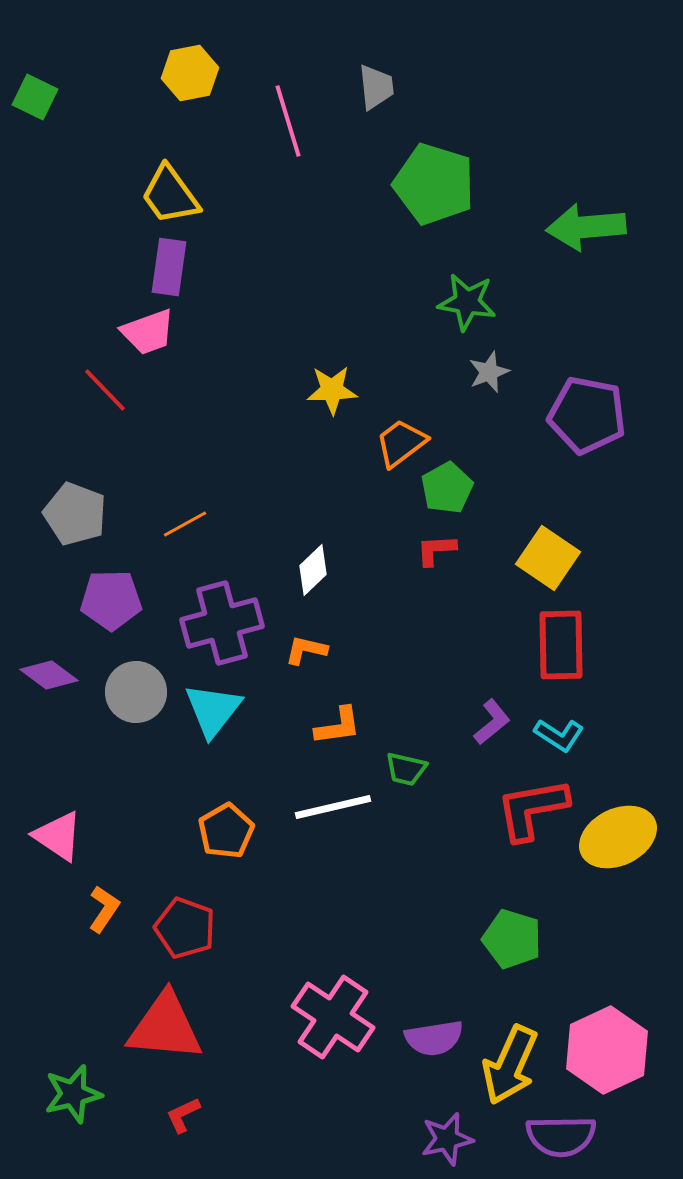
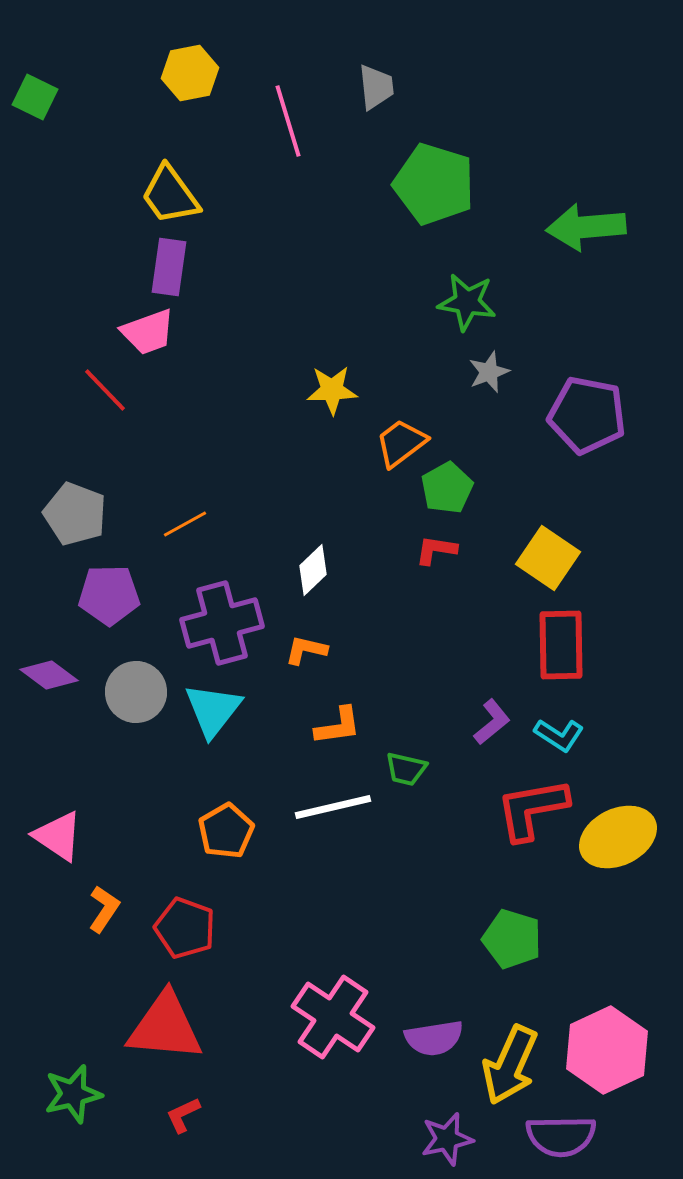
red L-shape at (436, 550): rotated 12 degrees clockwise
purple pentagon at (111, 600): moved 2 px left, 5 px up
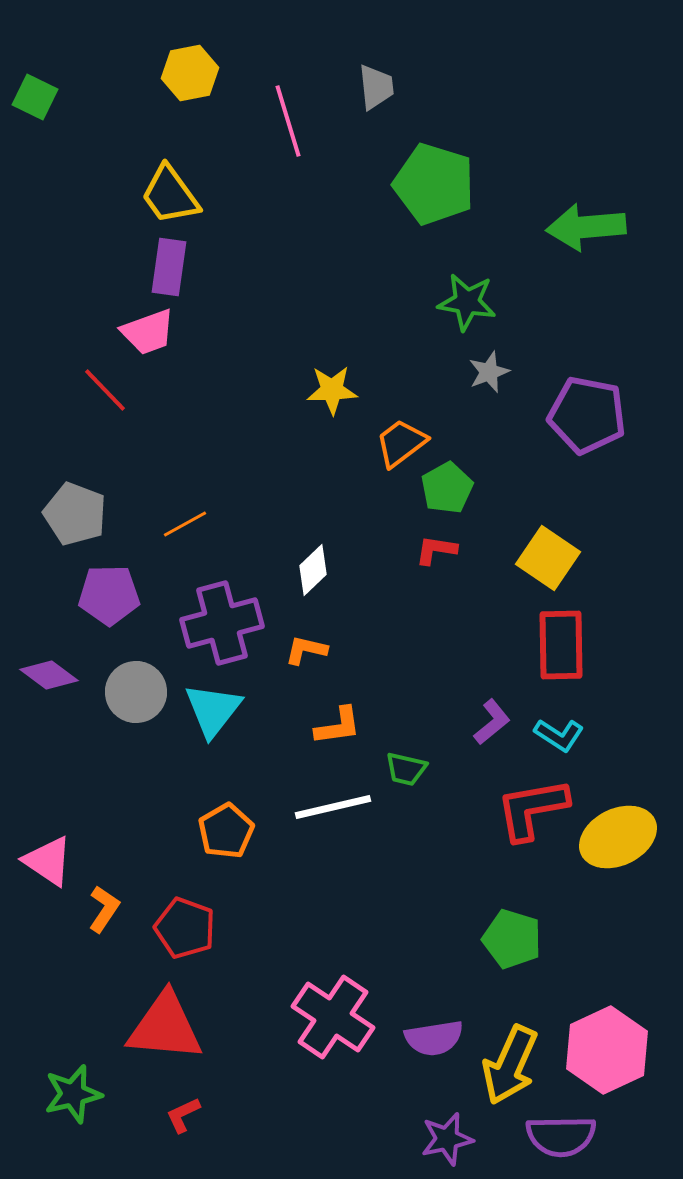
pink triangle at (58, 836): moved 10 px left, 25 px down
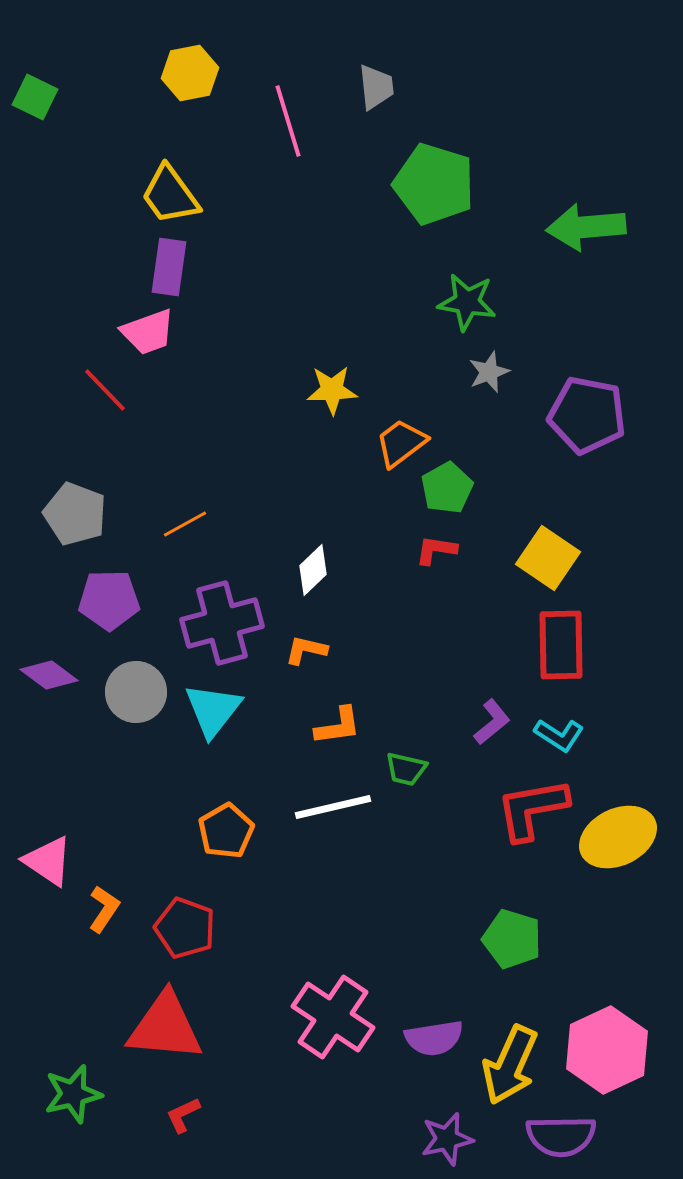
purple pentagon at (109, 595): moved 5 px down
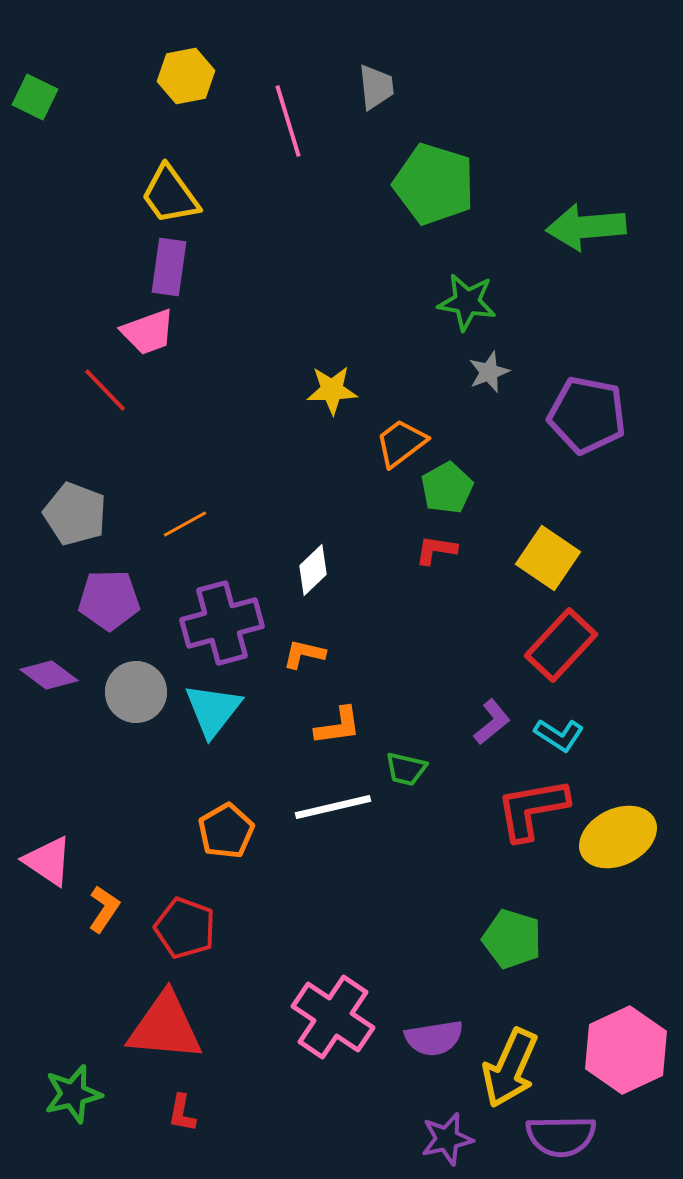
yellow hexagon at (190, 73): moved 4 px left, 3 px down
red rectangle at (561, 645): rotated 44 degrees clockwise
orange L-shape at (306, 650): moved 2 px left, 4 px down
pink hexagon at (607, 1050): moved 19 px right
yellow arrow at (510, 1065): moved 3 px down
red L-shape at (183, 1115): moved 1 px left, 2 px up; rotated 54 degrees counterclockwise
